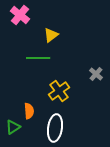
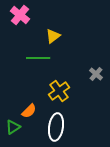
yellow triangle: moved 2 px right, 1 px down
orange semicircle: rotated 49 degrees clockwise
white ellipse: moved 1 px right, 1 px up
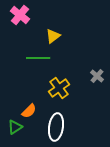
gray cross: moved 1 px right, 2 px down
yellow cross: moved 3 px up
green triangle: moved 2 px right
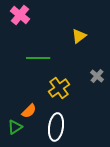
yellow triangle: moved 26 px right
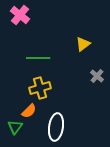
yellow triangle: moved 4 px right, 8 px down
yellow cross: moved 19 px left; rotated 20 degrees clockwise
green triangle: rotated 21 degrees counterclockwise
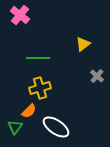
white ellipse: rotated 64 degrees counterclockwise
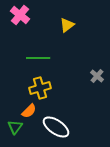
yellow triangle: moved 16 px left, 19 px up
